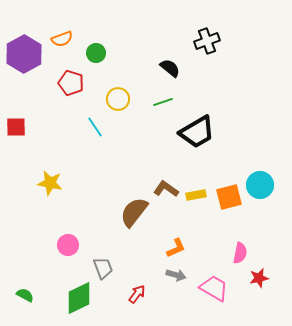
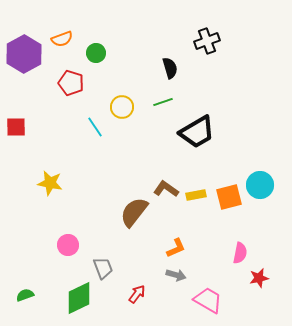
black semicircle: rotated 35 degrees clockwise
yellow circle: moved 4 px right, 8 px down
pink trapezoid: moved 6 px left, 12 px down
green semicircle: rotated 48 degrees counterclockwise
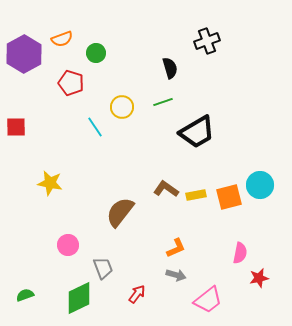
brown semicircle: moved 14 px left
pink trapezoid: rotated 112 degrees clockwise
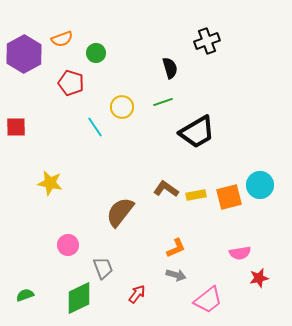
pink semicircle: rotated 70 degrees clockwise
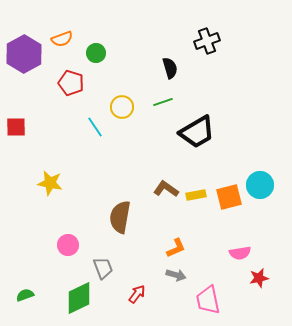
brown semicircle: moved 5 px down; rotated 28 degrees counterclockwise
pink trapezoid: rotated 116 degrees clockwise
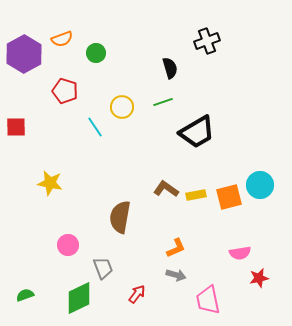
red pentagon: moved 6 px left, 8 px down
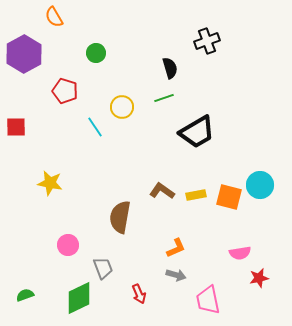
orange semicircle: moved 8 px left, 22 px up; rotated 80 degrees clockwise
green line: moved 1 px right, 4 px up
brown L-shape: moved 4 px left, 2 px down
orange square: rotated 28 degrees clockwise
red arrow: moved 2 px right; rotated 120 degrees clockwise
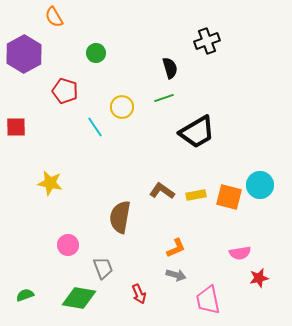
green diamond: rotated 36 degrees clockwise
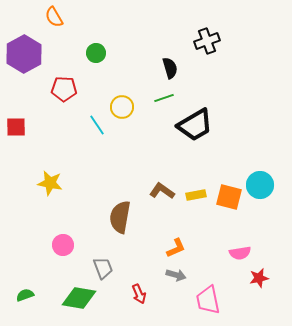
red pentagon: moved 1 px left, 2 px up; rotated 15 degrees counterclockwise
cyan line: moved 2 px right, 2 px up
black trapezoid: moved 2 px left, 7 px up
pink circle: moved 5 px left
